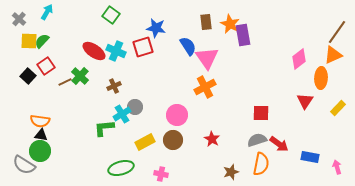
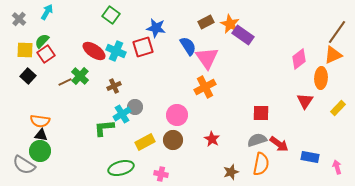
brown rectangle at (206, 22): rotated 70 degrees clockwise
purple rectangle at (243, 35): rotated 45 degrees counterclockwise
yellow square at (29, 41): moved 4 px left, 9 px down
red square at (46, 66): moved 12 px up
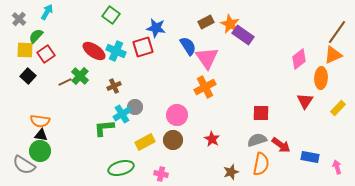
green semicircle at (42, 41): moved 6 px left, 5 px up
red arrow at (279, 144): moved 2 px right, 1 px down
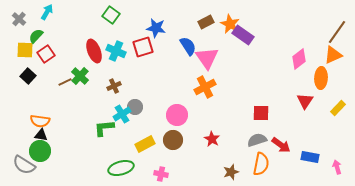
red ellipse at (94, 51): rotated 35 degrees clockwise
yellow rectangle at (145, 142): moved 2 px down
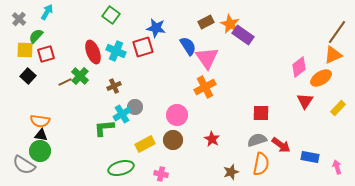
red ellipse at (94, 51): moved 1 px left, 1 px down
red square at (46, 54): rotated 18 degrees clockwise
pink diamond at (299, 59): moved 8 px down
orange ellipse at (321, 78): rotated 55 degrees clockwise
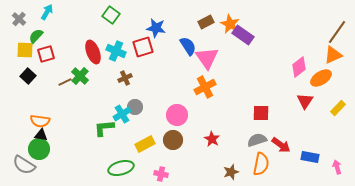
brown cross at (114, 86): moved 11 px right, 8 px up
green circle at (40, 151): moved 1 px left, 2 px up
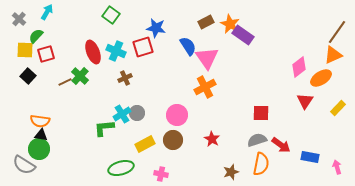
gray circle at (135, 107): moved 2 px right, 6 px down
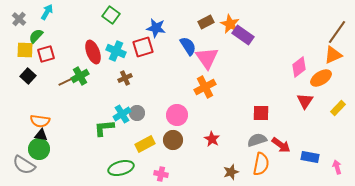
green cross at (80, 76): rotated 18 degrees clockwise
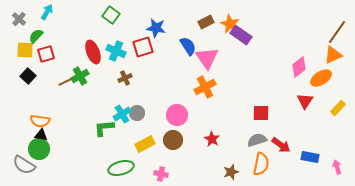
purple rectangle at (243, 35): moved 2 px left
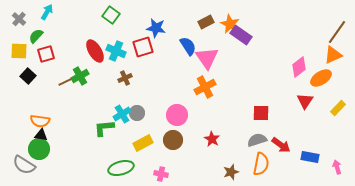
yellow square at (25, 50): moved 6 px left, 1 px down
red ellipse at (93, 52): moved 2 px right, 1 px up; rotated 10 degrees counterclockwise
yellow rectangle at (145, 144): moved 2 px left, 1 px up
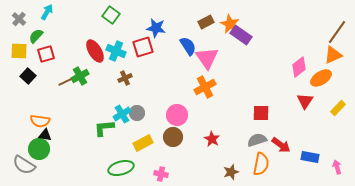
black triangle at (41, 135): moved 4 px right
brown circle at (173, 140): moved 3 px up
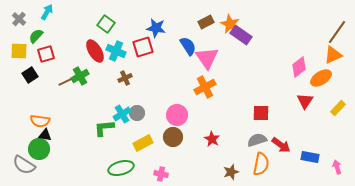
green square at (111, 15): moved 5 px left, 9 px down
black square at (28, 76): moved 2 px right, 1 px up; rotated 14 degrees clockwise
